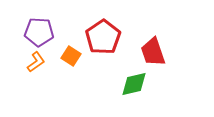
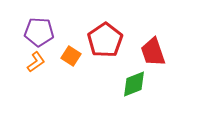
red pentagon: moved 2 px right, 3 px down
green diamond: rotated 8 degrees counterclockwise
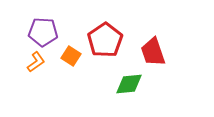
purple pentagon: moved 4 px right
green diamond: moved 5 px left; rotated 16 degrees clockwise
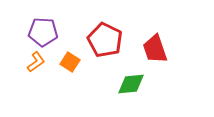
red pentagon: rotated 12 degrees counterclockwise
red trapezoid: moved 2 px right, 3 px up
orange square: moved 1 px left, 6 px down
green diamond: moved 2 px right
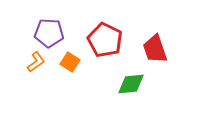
purple pentagon: moved 6 px right, 1 px down
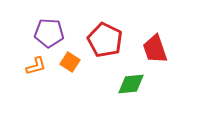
orange L-shape: moved 4 px down; rotated 20 degrees clockwise
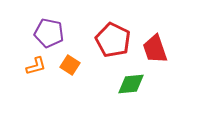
purple pentagon: rotated 8 degrees clockwise
red pentagon: moved 8 px right
orange square: moved 3 px down
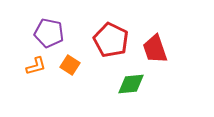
red pentagon: moved 2 px left
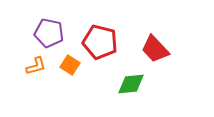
red pentagon: moved 11 px left, 2 px down; rotated 12 degrees counterclockwise
red trapezoid: rotated 24 degrees counterclockwise
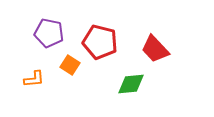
orange L-shape: moved 2 px left, 13 px down; rotated 10 degrees clockwise
